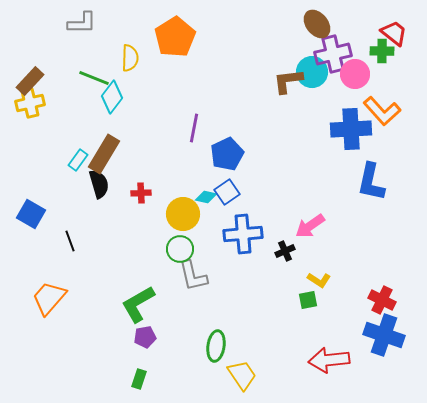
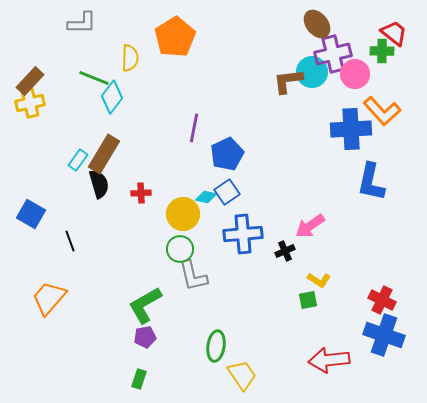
green L-shape at (138, 304): moved 7 px right, 1 px down
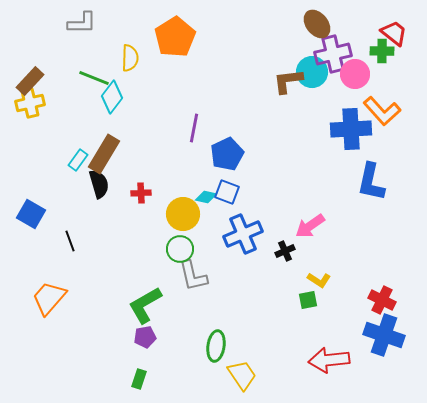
blue square at (227, 192): rotated 35 degrees counterclockwise
blue cross at (243, 234): rotated 18 degrees counterclockwise
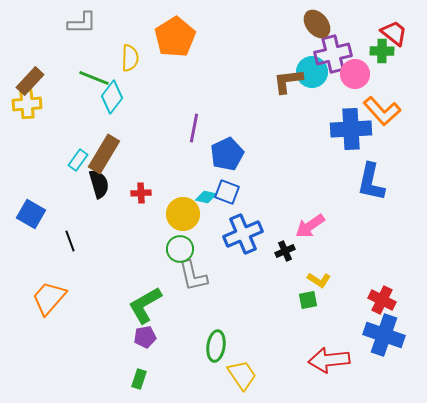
yellow cross at (30, 103): moved 3 px left, 1 px down; rotated 8 degrees clockwise
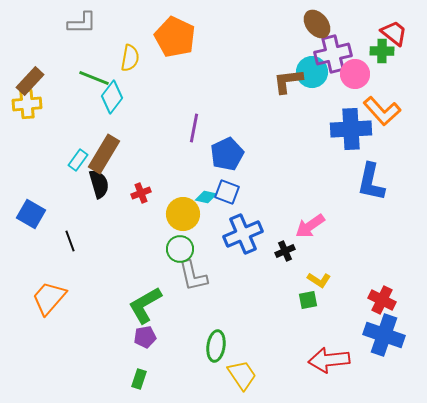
orange pentagon at (175, 37): rotated 15 degrees counterclockwise
yellow semicircle at (130, 58): rotated 8 degrees clockwise
red cross at (141, 193): rotated 18 degrees counterclockwise
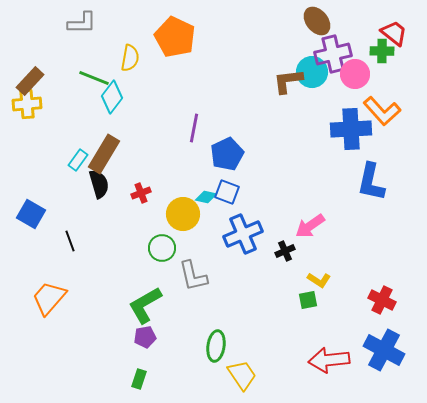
brown ellipse at (317, 24): moved 3 px up
green circle at (180, 249): moved 18 px left, 1 px up
blue cross at (384, 335): moved 15 px down; rotated 9 degrees clockwise
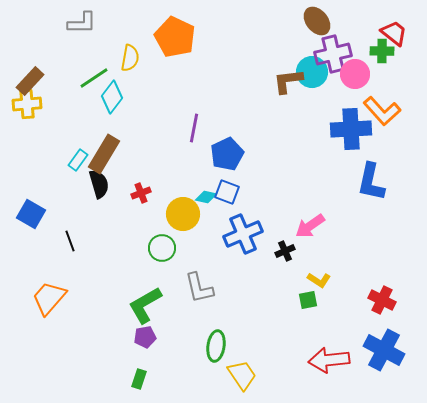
green line at (94, 78): rotated 56 degrees counterclockwise
gray L-shape at (193, 276): moved 6 px right, 12 px down
